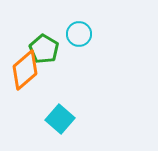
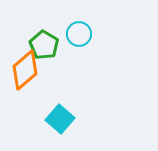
green pentagon: moved 4 px up
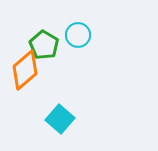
cyan circle: moved 1 px left, 1 px down
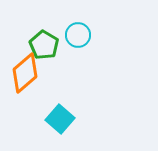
orange diamond: moved 3 px down
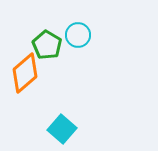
green pentagon: moved 3 px right
cyan square: moved 2 px right, 10 px down
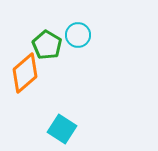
cyan square: rotated 8 degrees counterclockwise
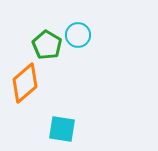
orange diamond: moved 10 px down
cyan square: rotated 24 degrees counterclockwise
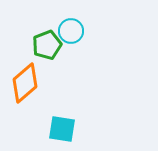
cyan circle: moved 7 px left, 4 px up
green pentagon: rotated 20 degrees clockwise
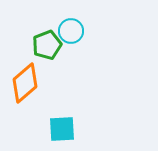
cyan square: rotated 12 degrees counterclockwise
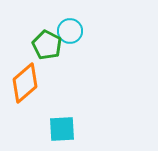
cyan circle: moved 1 px left
green pentagon: rotated 24 degrees counterclockwise
